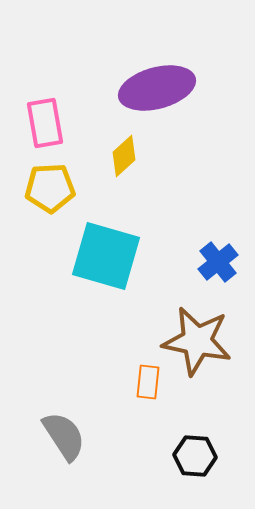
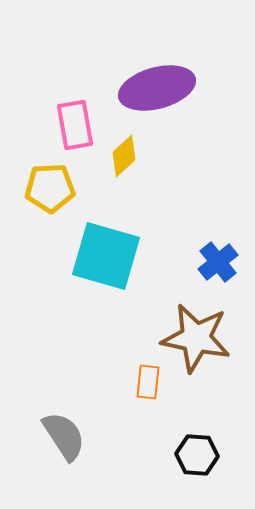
pink rectangle: moved 30 px right, 2 px down
brown star: moved 1 px left, 3 px up
black hexagon: moved 2 px right, 1 px up
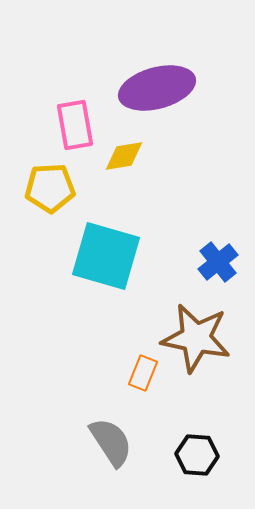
yellow diamond: rotated 33 degrees clockwise
orange rectangle: moved 5 px left, 9 px up; rotated 16 degrees clockwise
gray semicircle: moved 47 px right, 6 px down
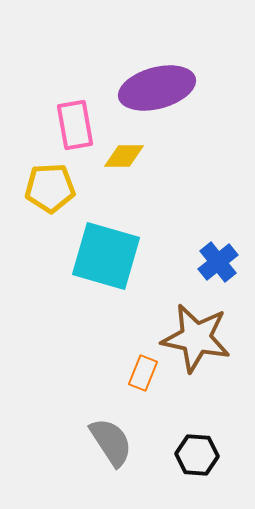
yellow diamond: rotated 9 degrees clockwise
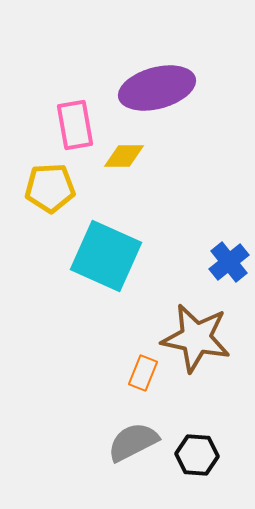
cyan square: rotated 8 degrees clockwise
blue cross: moved 11 px right
gray semicircle: moved 22 px right; rotated 84 degrees counterclockwise
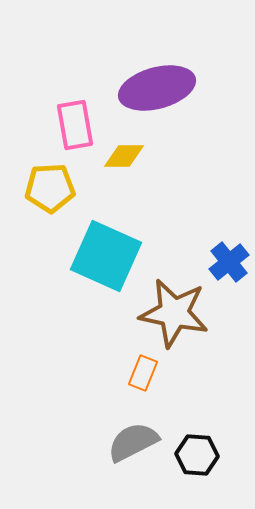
brown star: moved 22 px left, 25 px up
